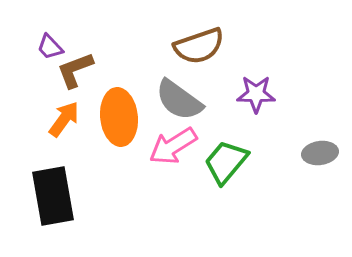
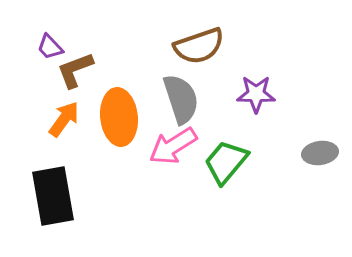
gray semicircle: moved 2 px right, 1 px up; rotated 144 degrees counterclockwise
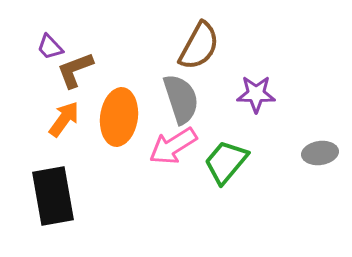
brown semicircle: rotated 42 degrees counterclockwise
orange ellipse: rotated 14 degrees clockwise
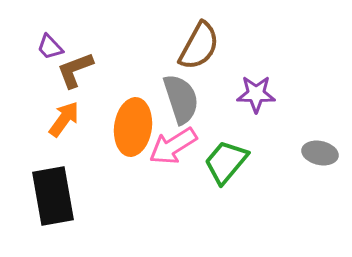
orange ellipse: moved 14 px right, 10 px down
gray ellipse: rotated 20 degrees clockwise
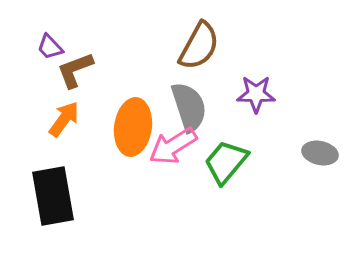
gray semicircle: moved 8 px right, 8 px down
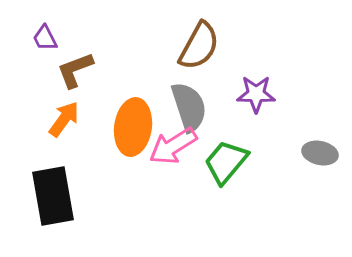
purple trapezoid: moved 5 px left, 9 px up; rotated 16 degrees clockwise
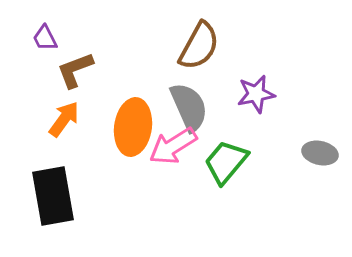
purple star: rotated 12 degrees counterclockwise
gray semicircle: rotated 6 degrees counterclockwise
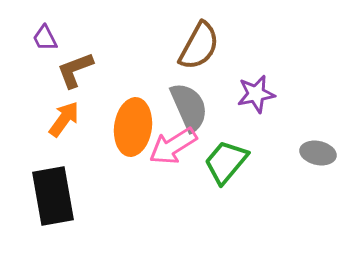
gray ellipse: moved 2 px left
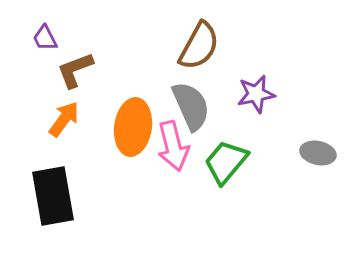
gray semicircle: moved 2 px right, 1 px up
pink arrow: rotated 72 degrees counterclockwise
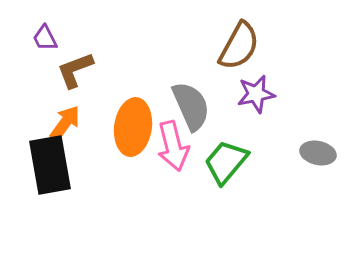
brown semicircle: moved 40 px right
orange arrow: moved 1 px right, 4 px down
black rectangle: moved 3 px left, 31 px up
